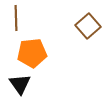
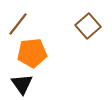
brown line: moved 2 px right, 6 px down; rotated 40 degrees clockwise
black triangle: moved 2 px right
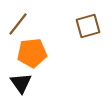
brown square: rotated 25 degrees clockwise
black triangle: moved 1 px left, 1 px up
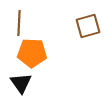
brown line: moved 1 px right, 1 px up; rotated 35 degrees counterclockwise
orange pentagon: rotated 8 degrees clockwise
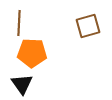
black triangle: moved 1 px right, 1 px down
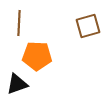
orange pentagon: moved 5 px right, 3 px down
black triangle: moved 5 px left; rotated 45 degrees clockwise
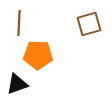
brown square: moved 1 px right, 2 px up
orange pentagon: moved 1 px right, 1 px up
